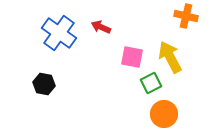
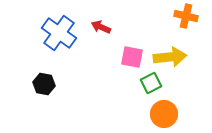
yellow arrow: rotated 112 degrees clockwise
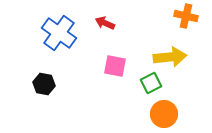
red arrow: moved 4 px right, 4 px up
pink square: moved 17 px left, 9 px down
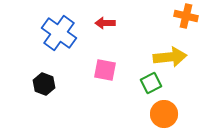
red arrow: rotated 24 degrees counterclockwise
pink square: moved 10 px left, 4 px down
black hexagon: rotated 10 degrees clockwise
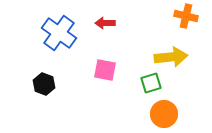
yellow arrow: moved 1 px right
green square: rotated 10 degrees clockwise
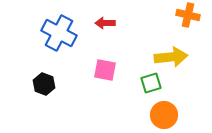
orange cross: moved 2 px right, 1 px up
blue cross: rotated 8 degrees counterclockwise
orange circle: moved 1 px down
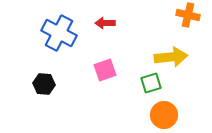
pink square: rotated 30 degrees counterclockwise
black hexagon: rotated 15 degrees counterclockwise
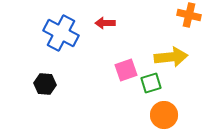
orange cross: moved 1 px right
blue cross: moved 2 px right
pink square: moved 21 px right
black hexagon: moved 1 px right
